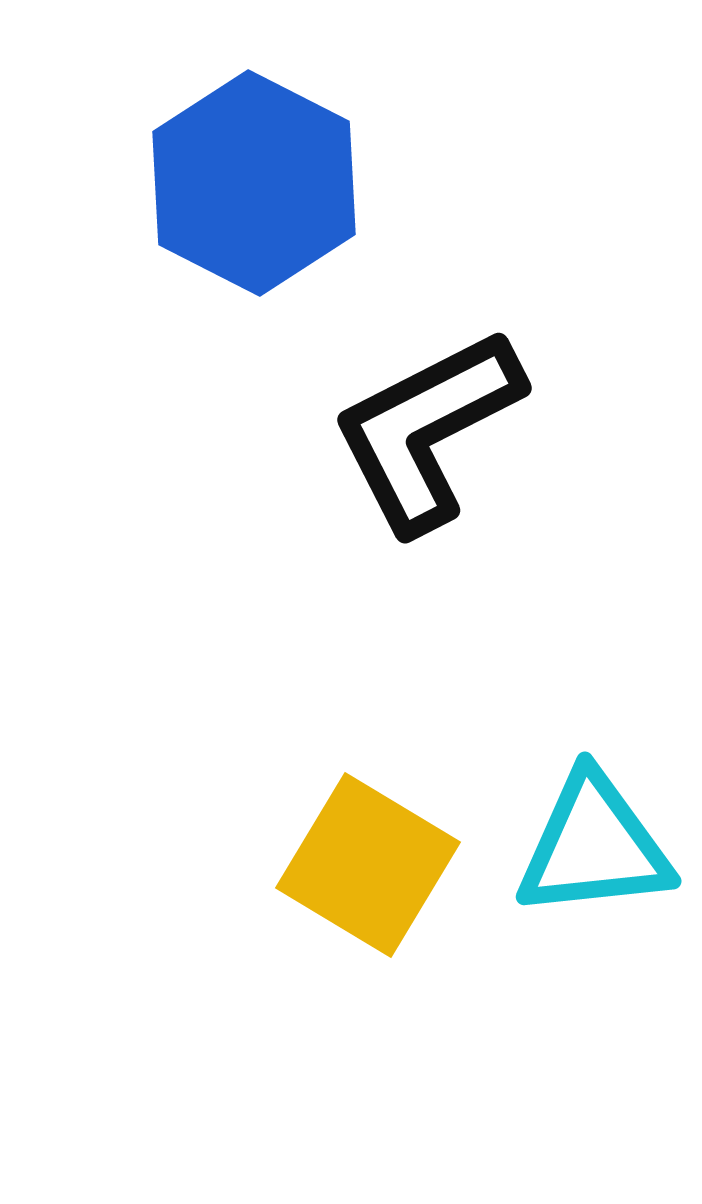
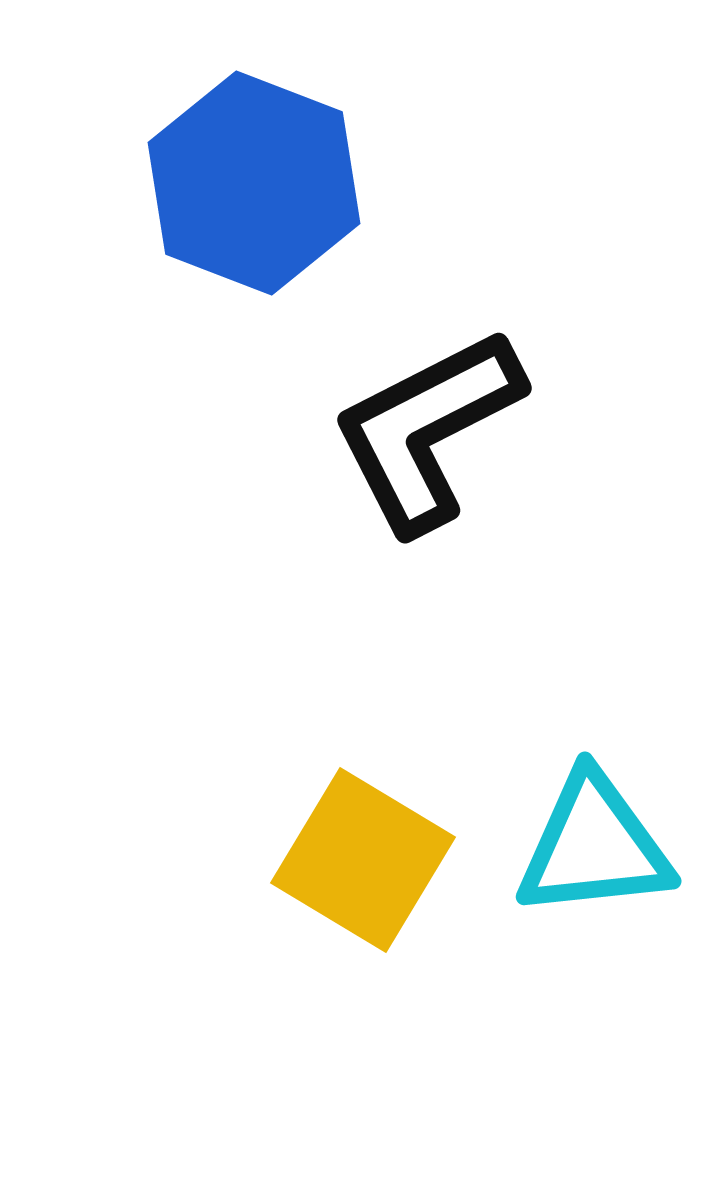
blue hexagon: rotated 6 degrees counterclockwise
yellow square: moved 5 px left, 5 px up
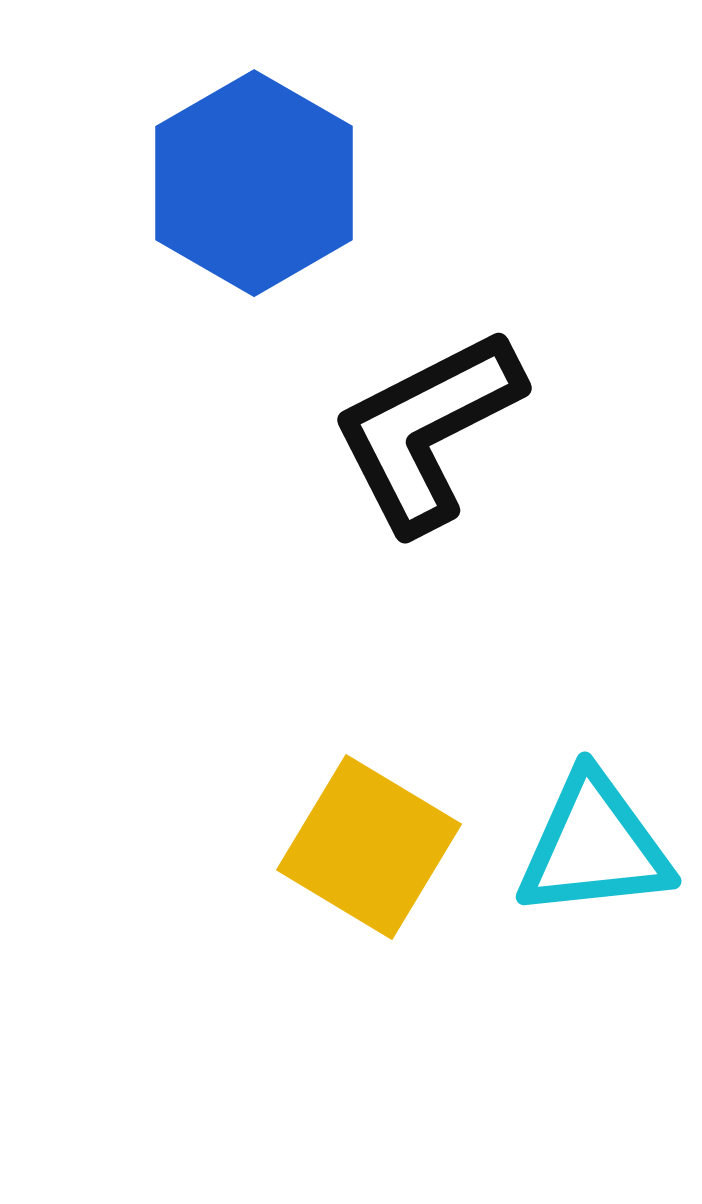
blue hexagon: rotated 9 degrees clockwise
yellow square: moved 6 px right, 13 px up
